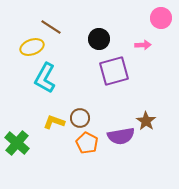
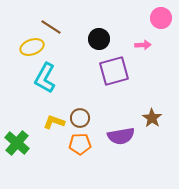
brown star: moved 6 px right, 3 px up
orange pentagon: moved 7 px left, 1 px down; rotated 30 degrees counterclockwise
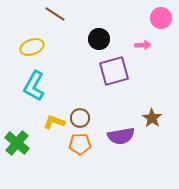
brown line: moved 4 px right, 13 px up
cyan L-shape: moved 11 px left, 8 px down
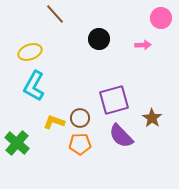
brown line: rotated 15 degrees clockwise
yellow ellipse: moved 2 px left, 5 px down
purple square: moved 29 px down
purple semicircle: rotated 56 degrees clockwise
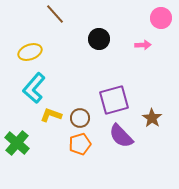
cyan L-shape: moved 2 px down; rotated 12 degrees clockwise
yellow L-shape: moved 3 px left, 7 px up
orange pentagon: rotated 15 degrees counterclockwise
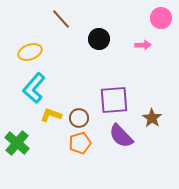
brown line: moved 6 px right, 5 px down
purple square: rotated 12 degrees clockwise
brown circle: moved 1 px left
orange pentagon: moved 1 px up
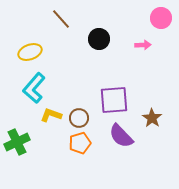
green cross: moved 1 px up; rotated 25 degrees clockwise
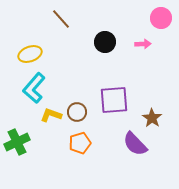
black circle: moved 6 px right, 3 px down
pink arrow: moved 1 px up
yellow ellipse: moved 2 px down
brown circle: moved 2 px left, 6 px up
purple semicircle: moved 14 px right, 8 px down
